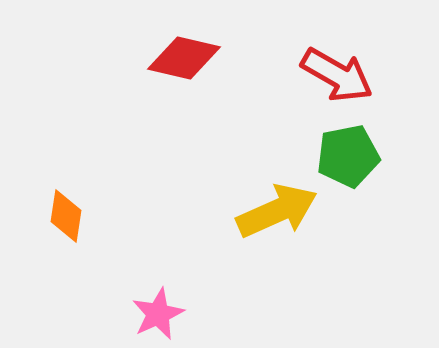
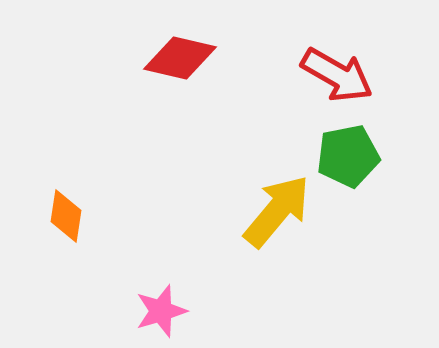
red diamond: moved 4 px left
yellow arrow: rotated 26 degrees counterclockwise
pink star: moved 3 px right, 3 px up; rotated 8 degrees clockwise
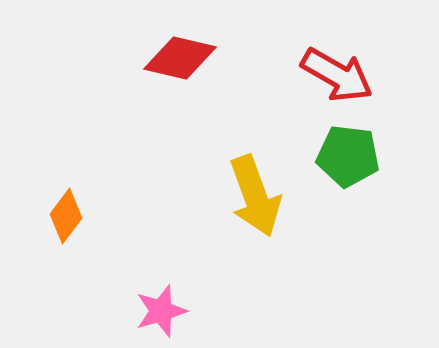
green pentagon: rotated 18 degrees clockwise
yellow arrow: moved 22 px left, 15 px up; rotated 120 degrees clockwise
orange diamond: rotated 28 degrees clockwise
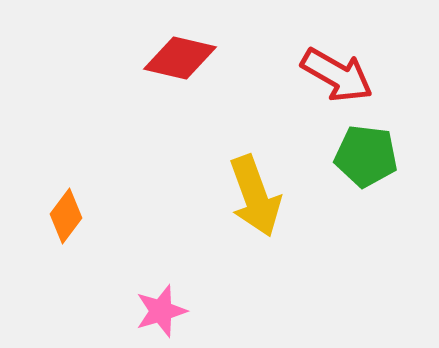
green pentagon: moved 18 px right
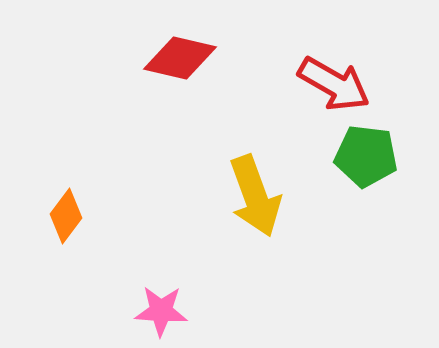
red arrow: moved 3 px left, 9 px down
pink star: rotated 20 degrees clockwise
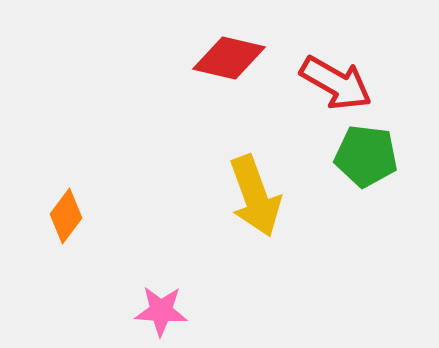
red diamond: moved 49 px right
red arrow: moved 2 px right, 1 px up
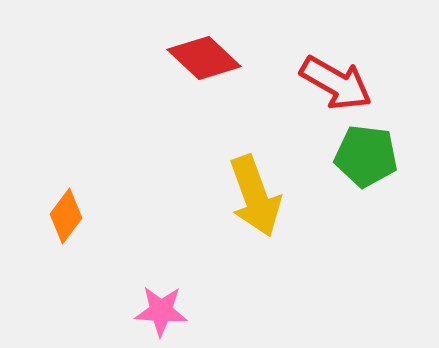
red diamond: moved 25 px left; rotated 30 degrees clockwise
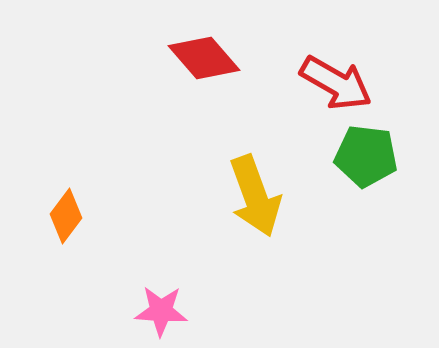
red diamond: rotated 6 degrees clockwise
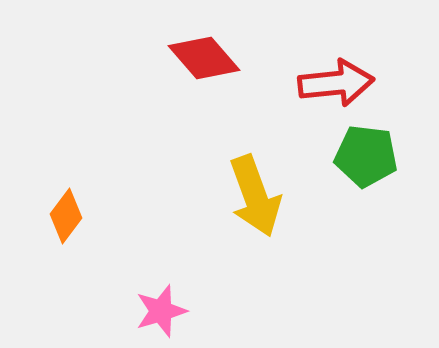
red arrow: rotated 36 degrees counterclockwise
pink star: rotated 20 degrees counterclockwise
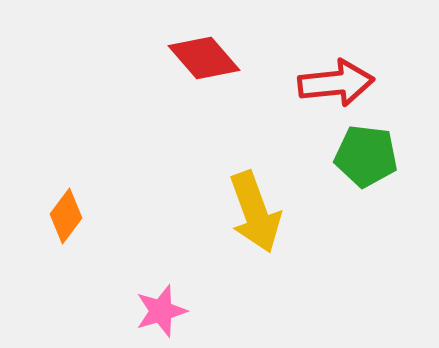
yellow arrow: moved 16 px down
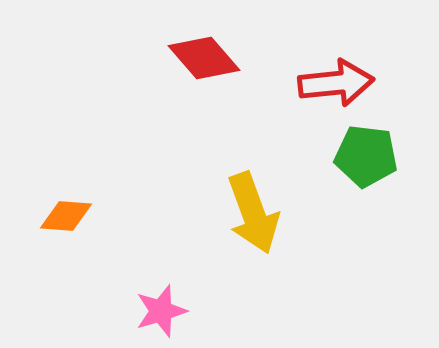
yellow arrow: moved 2 px left, 1 px down
orange diamond: rotated 58 degrees clockwise
